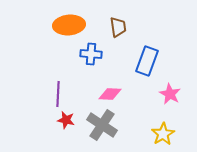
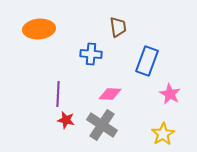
orange ellipse: moved 30 px left, 4 px down
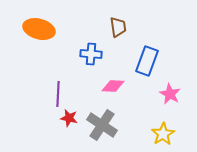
orange ellipse: rotated 20 degrees clockwise
pink diamond: moved 3 px right, 8 px up
red star: moved 3 px right, 2 px up
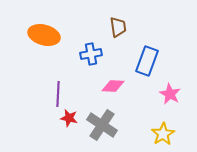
orange ellipse: moved 5 px right, 6 px down
blue cross: rotated 15 degrees counterclockwise
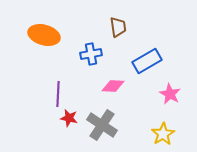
blue rectangle: rotated 40 degrees clockwise
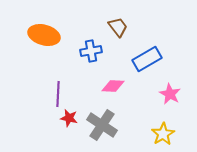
brown trapezoid: rotated 30 degrees counterclockwise
blue cross: moved 3 px up
blue rectangle: moved 2 px up
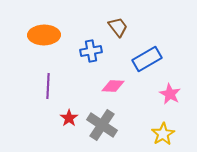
orange ellipse: rotated 16 degrees counterclockwise
purple line: moved 10 px left, 8 px up
red star: rotated 24 degrees clockwise
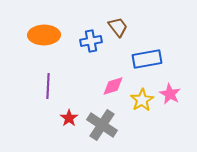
blue cross: moved 10 px up
blue rectangle: rotated 20 degrees clockwise
pink diamond: rotated 20 degrees counterclockwise
yellow star: moved 21 px left, 34 px up
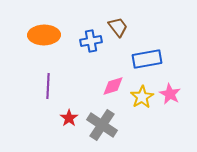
yellow star: moved 3 px up
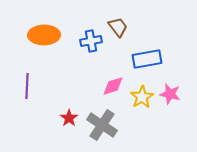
purple line: moved 21 px left
pink star: rotated 15 degrees counterclockwise
